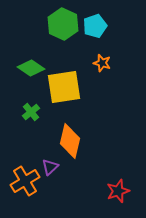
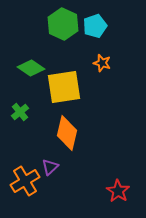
green cross: moved 11 px left
orange diamond: moved 3 px left, 8 px up
red star: rotated 20 degrees counterclockwise
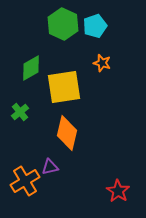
green diamond: rotated 64 degrees counterclockwise
purple triangle: rotated 30 degrees clockwise
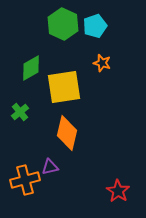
orange cross: moved 1 px up; rotated 16 degrees clockwise
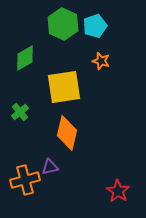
orange star: moved 1 px left, 2 px up
green diamond: moved 6 px left, 10 px up
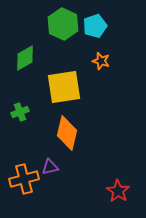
green cross: rotated 18 degrees clockwise
orange cross: moved 1 px left, 1 px up
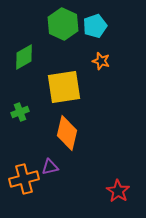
green diamond: moved 1 px left, 1 px up
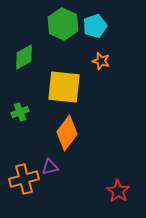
yellow square: rotated 15 degrees clockwise
orange diamond: rotated 24 degrees clockwise
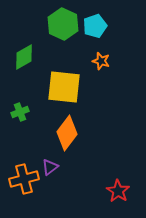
purple triangle: rotated 24 degrees counterclockwise
